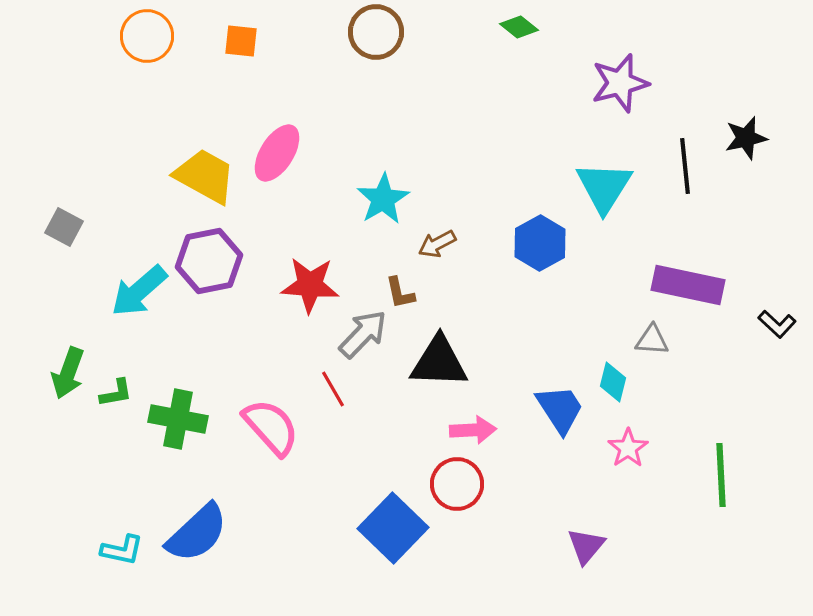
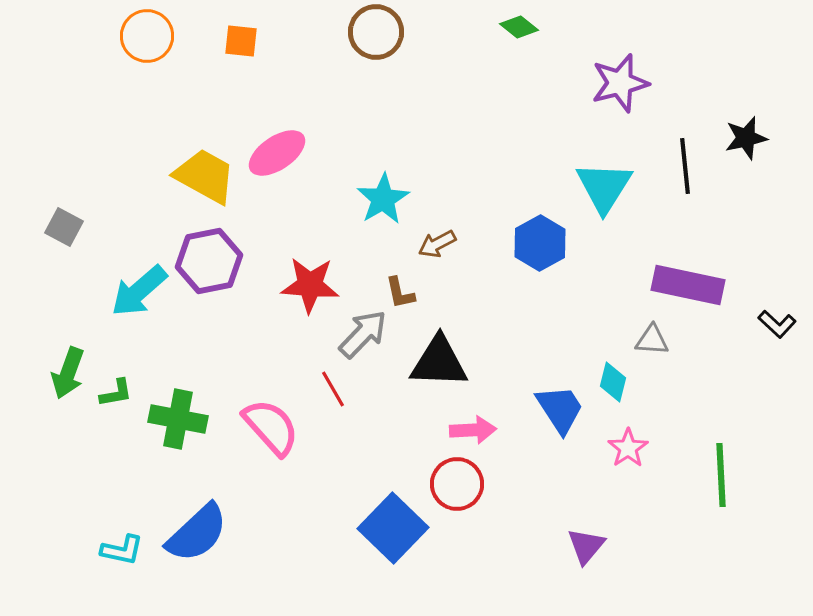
pink ellipse: rotated 24 degrees clockwise
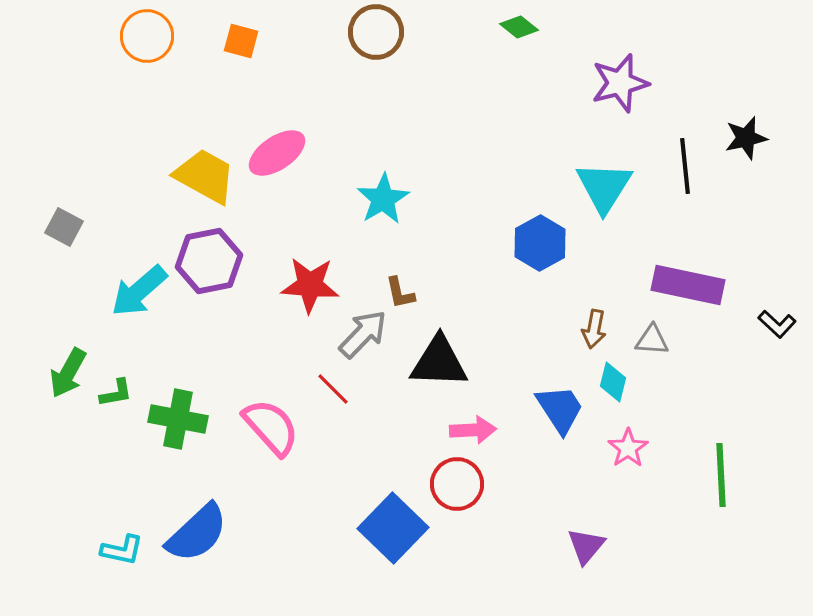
orange square: rotated 9 degrees clockwise
brown arrow: moved 157 px right, 85 px down; rotated 51 degrees counterclockwise
green arrow: rotated 9 degrees clockwise
red line: rotated 15 degrees counterclockwise
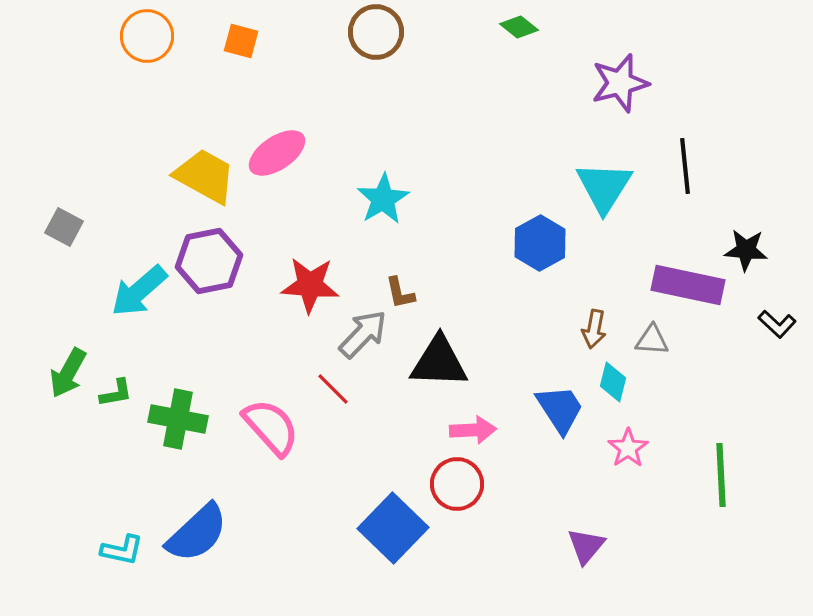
black star: moved 112 px down; rotated 18 degrees clockwise
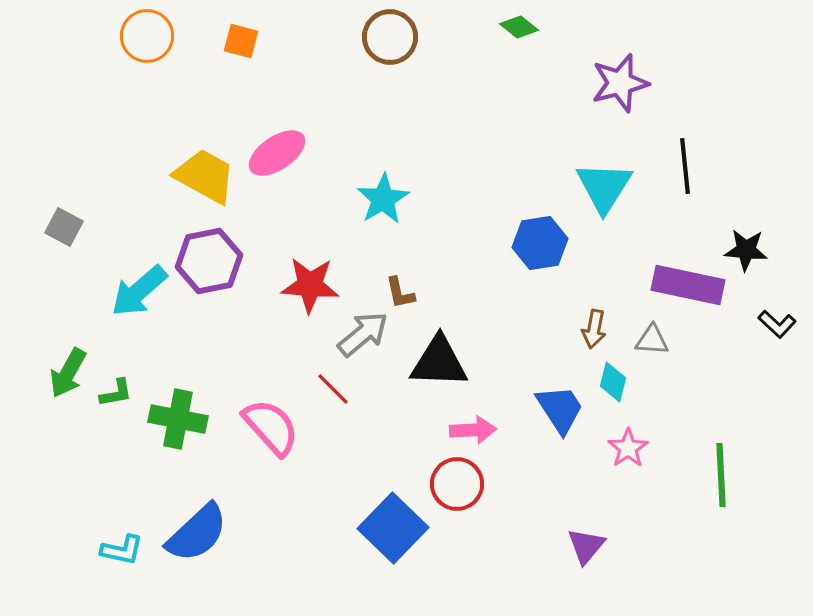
brown circle: moved 14 px right, 5 px down
blue hexagon: rotated 20 degrees clockwise
gray arrow: rotated 6 degrees clockwise
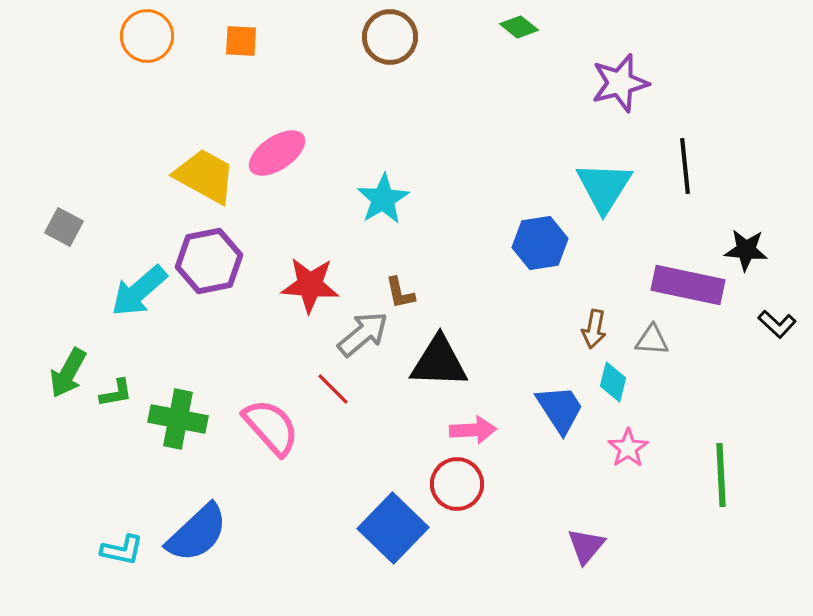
orange square: rotated 12 degrees counterclockwise
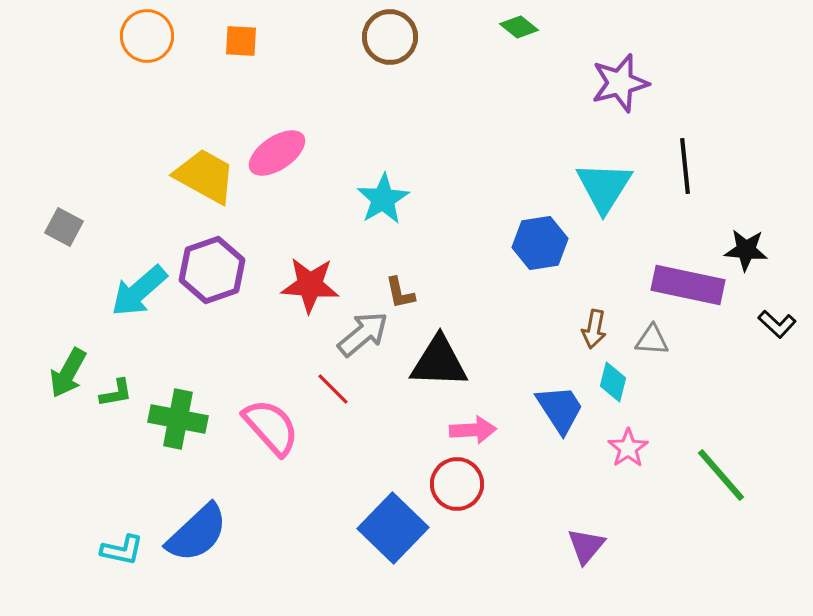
purple hexagon: moved 3 px right, 9 px down; rotated 8 degrees counterclockwise
green line: rotated 38 degrees counterclockwise
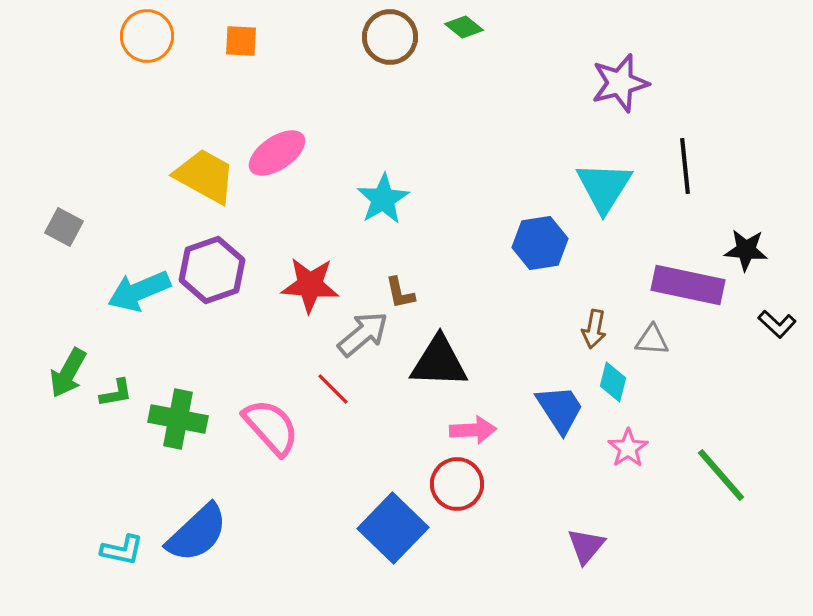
green diamond: moved 55 px left
cyan arrow: rotated 18 degrees clockwise
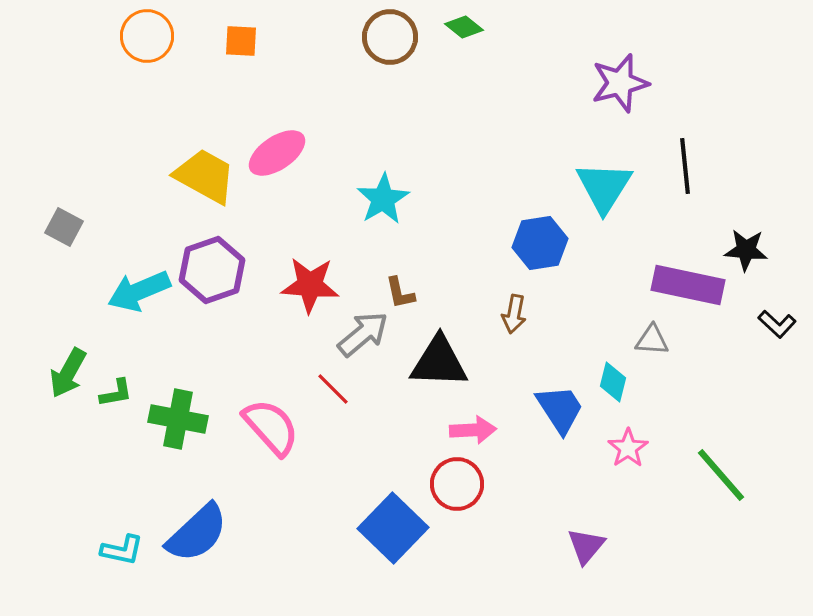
brown arrow: moved 80 px left, 15 px up
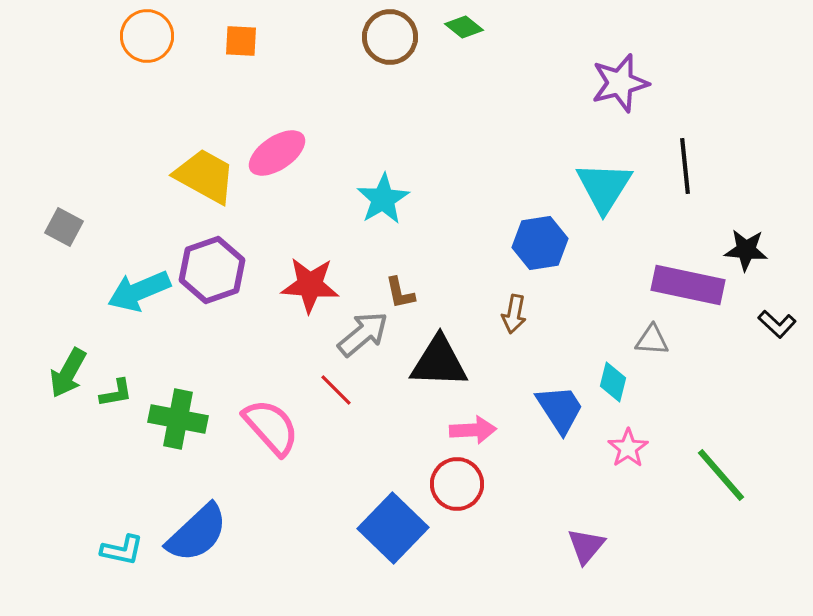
red line: moved 3 px right, 1 px down
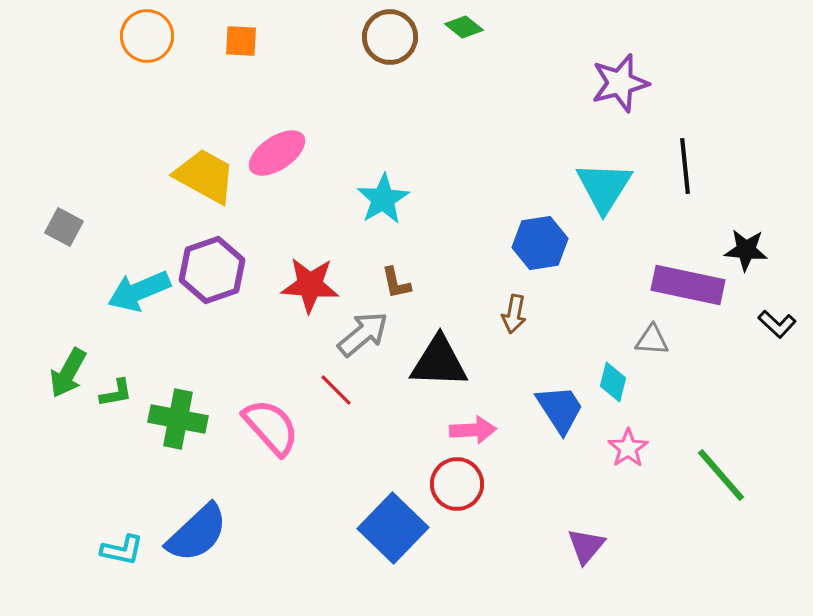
brown L-shape: moved 4 px left, 10 px up
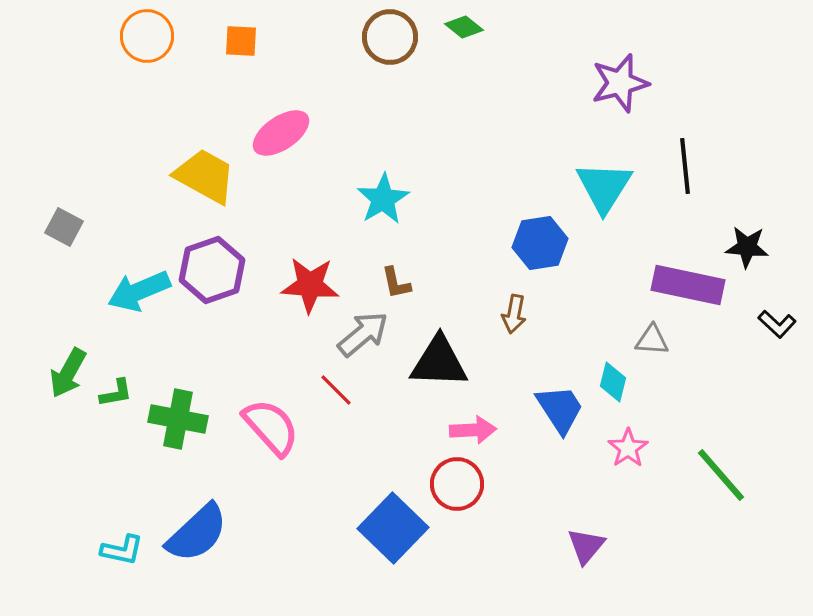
pink ellipse: moved 4 px right, 20 px up
black star: moved 1 px right, 3 px up
